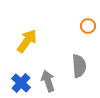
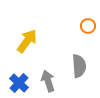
blue cross: moved 2 px left
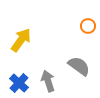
yellow arrow: moved 6 px left, 1 px up
gray semicircle: rotated 50 degrees counterclockwise
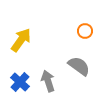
orange circle: moved 3 px left, 5 px down
blue cross: moved 1 px right, 1 px up
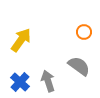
orange circle: moved 1 px left, 1 px down
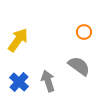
yellow arrow: moved 3 px left
blue cross: moved 1 px left
